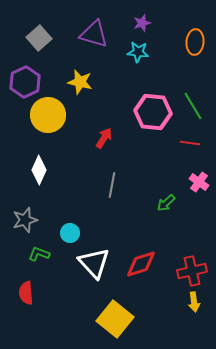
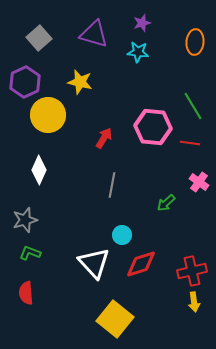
pink hexagon: moved 15 px down
cyan circle: moved 52 px right, 2 px down
green L-shape: moved 9 px left, 1 px up
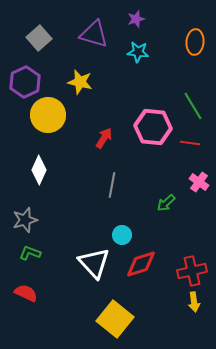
purple star: moved 6 px left, 4 px up
red semicircle: rotated 120 degrees clockwise
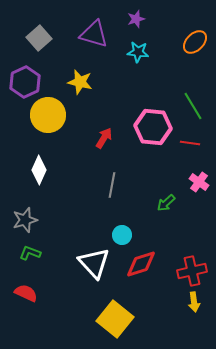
orange ellipse: rotated 40 degrees clockwise
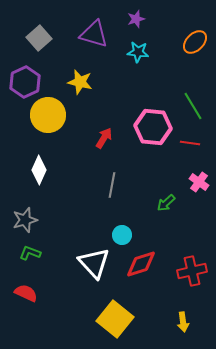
yellow arrow: moved 11 px left, 20 px down
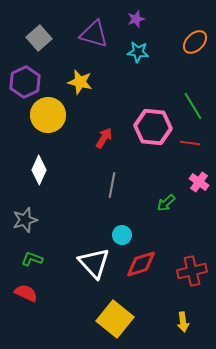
green L-shape: moved 2 px right, 6 px down
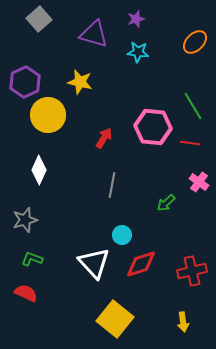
gray square: moved 19 px up
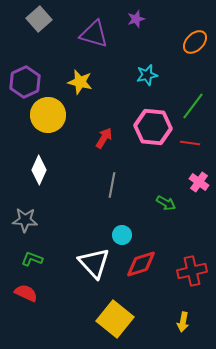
cyan star: moved 9 px right, 23 px down; rotated 20 degrees counterclockwise
green line: rotated 68 degrees clockwise
green arrow: rotated 108 degrees counterclockwise
gray star: rotated 20 degrees clockwise
yellow arrow: rotated 18 degrees clockwise
